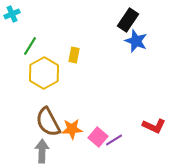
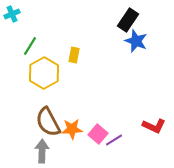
pink square: moved 3 px up
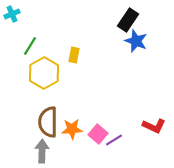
brown semicircle: rotated 28 degrees clockwise
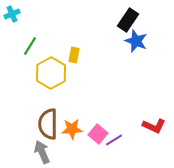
yellow hexagon: moved 7 px right
brown semicircle: moved 2 px down
gray arrow: moved 1 px down; rotated 25 degrees counterclockwise
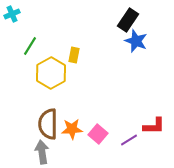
red L-shape: rotated 25 degrees counterclockwise
purple line: moved 15 px right
gray arrow: rotated 15 degrees clockwise
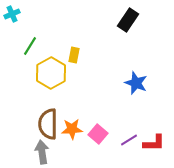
blue star: moved 42 px down
red L-shape: moved 17 px down
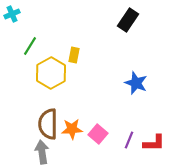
purple line: rotated 36 degrees counterclockwise
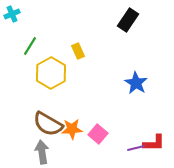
yellow rectangle: moved 4 px right, 4 px up; rotated 35 degrees counterclockwise
blue star: rotated 10 degrees clockwise
brown semicircle: rotated 60 degrees counterclockwise
purple line: moved 7 px right, 8 px down; rotated 54 degrees clockwise
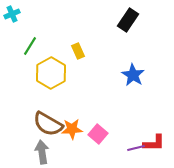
blue star: moved 3 px left, 8 px up
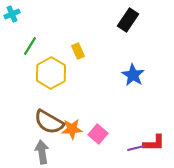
brown semicircle: moved 1 px right, 2 px up
